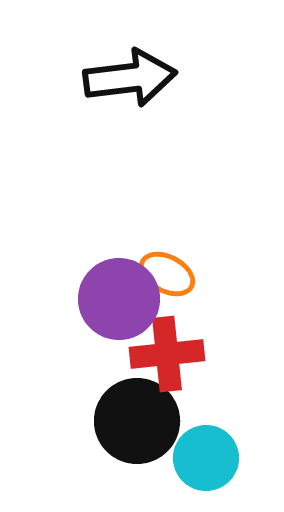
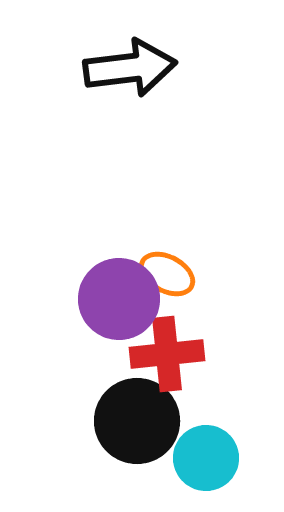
black arrow: moved 10 px up
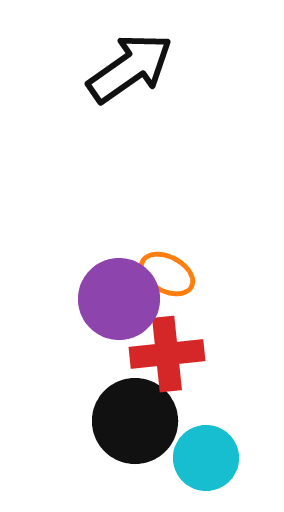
black arrow: rotated 28 degrees counterclockwise
black circle: moved 2 px left
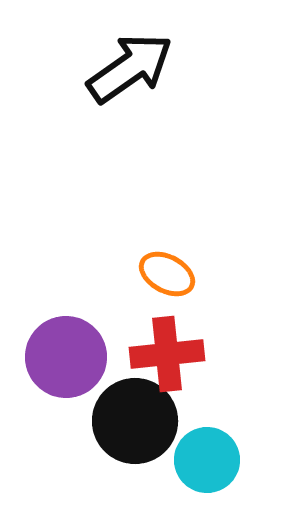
purple circle: moved 53 px left, 58 px down
cyan circle: moved 1 px right, 2 px down
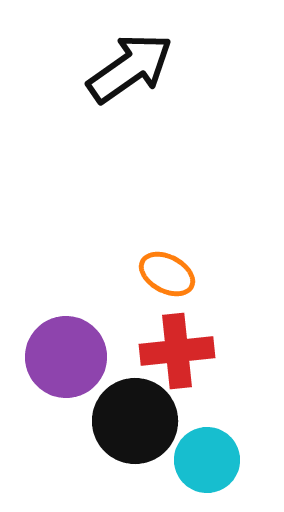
red cross: moved 10 px right, 3 px up
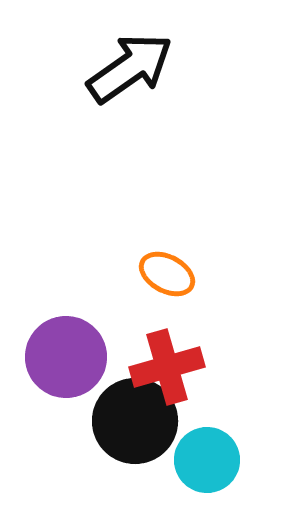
red cross: moved 10 px left, 16 px down; rotated 10 degrees counterclockwise
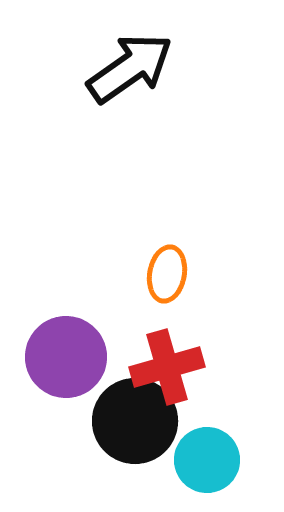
orange ellipse: rotated 72 degrees clockwise
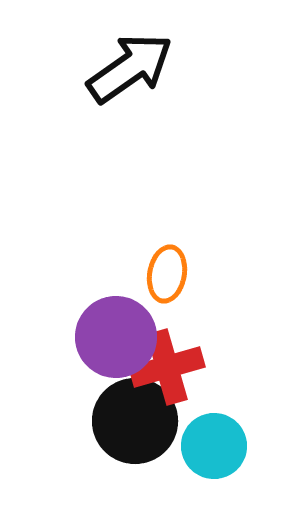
purple circle: moved 50 px right, 20 px up
cyan circle: moved 7 px right, 14 px up
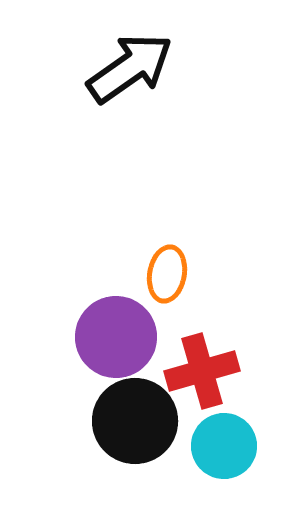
red cross: moved 35 px right, 4 px down
cyan circle: moved 10 px right
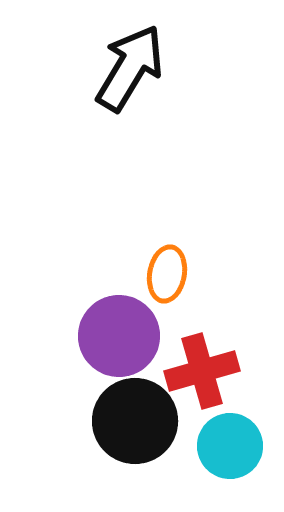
black arrow: rotated 24 degrees counterclockwise
purple circle: moved 3 px right, 1 px up
cyan circle: moved 6 px right
